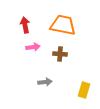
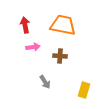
brown cross: moved 2 px down
gray arrow: rotated 64 degrees clockwise
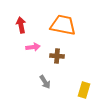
red arrow: moved 4 px left
brown cross: moved 3 px left
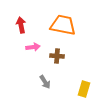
yellow rectangle: moved 1 px up
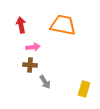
brown cross: moved 27 px left, 9 px down
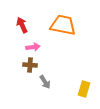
red arrow: moved 1 px right; rotated 14 degrees counterclockwise
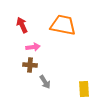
yellow rectangle: rotated 21 degrees counterclockwise
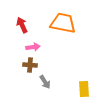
orange trapezoid: moved 2 px up
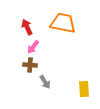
red arrow: moved 5 px right, 2 px down
pink arrow: rotated 136 degrees clockwise
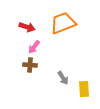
orange trapezoid: rotated 32 degrees counterclockwise
red arrow: rotated 133 degrees clockwise
pink arrow: moved 1 px right
gray arrow: moved 18 px right, 4 px up
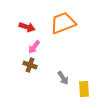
brown cross: rotated 16 degrees clockwise
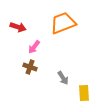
red arrow: moved 9 px left
brown cross: moved 2 px down
yellow rectangle: moved 4 px down
